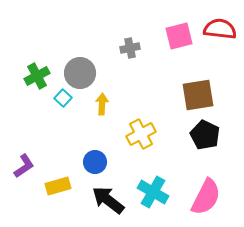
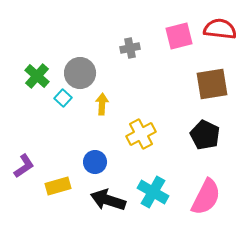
green cross: rotated 20 degrees counterclockwise
brown square: moved 14 px right, 11 px up
black arrow: rotated 20 degrees counterclockwise
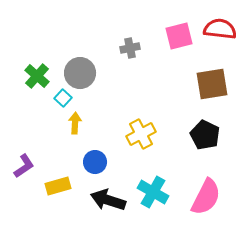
yellow arrow: moved 27 px left, 19 px down
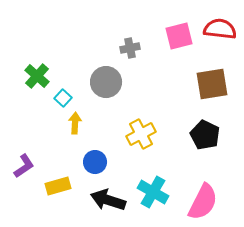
gray circle: moved 26 px right, 9 px down
pink semicircle: moved 3 px left, 5 px down
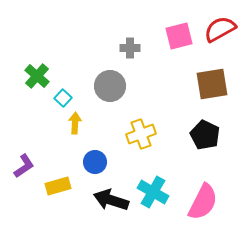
red semicircle: rotated 36 degrees counterclockwise
gray cross: rotated 12 degrees clockwise
gray circle: moved 4 px right, 4 px down
yellow cross: rotated 8 degrees clockwise
black arrow: moved 3 px right
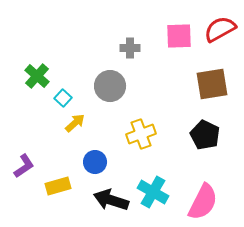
pink square: rotated 12 degrees clockwise
yellow arrow: rotated 45 degrees clockwise
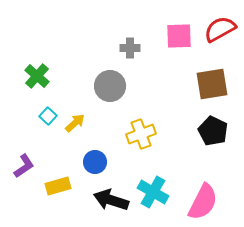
cyan square: moved 15 px left, 18 px down
black pentagon: moved 8 px right, 4 px up
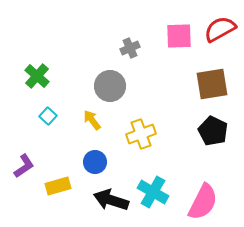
gray cross: rotated 24 degrees counterclockwise
yellow arrow: moved 17 px right, 3 px up; rotated 85 degrees counterclockwise
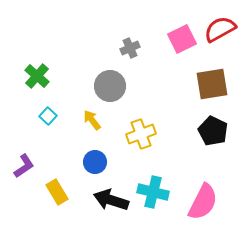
pink square: moved 3 px right, 3 px down; rotated 24 degrees counterclockwise
yellow rectangle: moved 1 px left, 6 px down; rotated 75 degrees clockwise
cyan cross: rotated 16 degrees counterclockwise
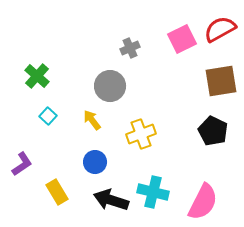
brown square: moved 9 px right, 3 px up
purple L-shape: moved 2 px left, 2 px up
